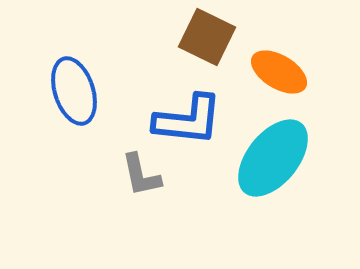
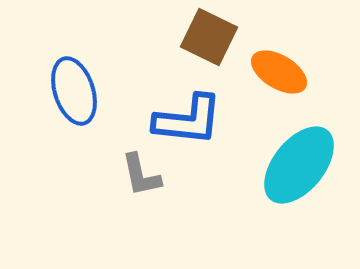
brown square: moved 2 px right
cyan ellipse: moved 26 px right, 7 px down
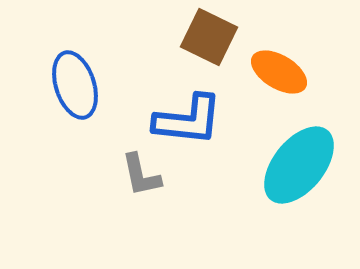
blue ellipse: moved 1 px right, 6 px up
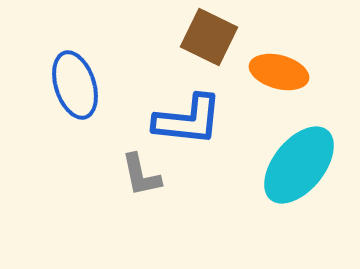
orange ellipse: rotated 16 degrees counterclockwise
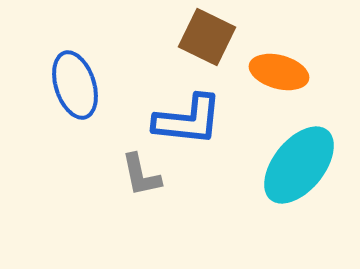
brown square: moved 2 px left
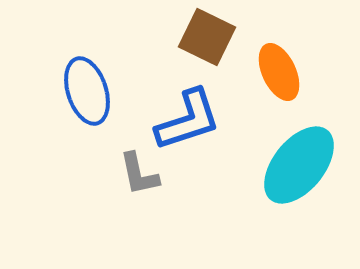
orange ellipse: rotated 50 degrees clockwise
blue ellipse: moved 12 px right, 6 px down
blue L-shape: rotated 24 degrees counterclockwise
gray L-shape: moved 2 px left, 1 px up
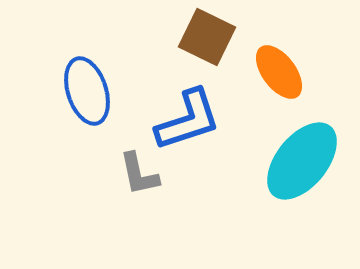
orange ellipse: rotated 12 degrees counterclockwise
cyan ellipse: moved 3 px right, 4 px up
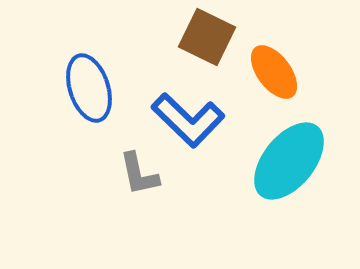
orange ellipse: moved 5 px left
blue ellipse: moved 2 px right, 3 px up
blue L-shape: rotated 62 degrees clockwise
cyan ellipse: moved 13 px left
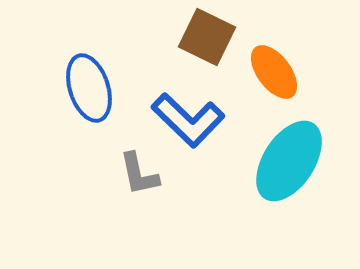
cyan ellipse: rotated 6 degrees counterclockwise
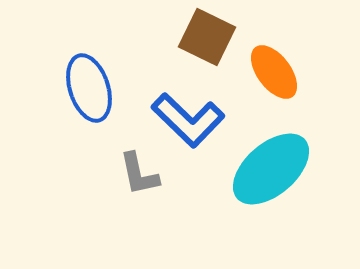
cyan ellipse: moved 18 px left, 8 px down; rotated 16 degrees clockwise
